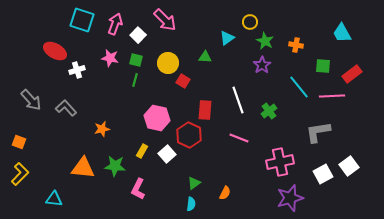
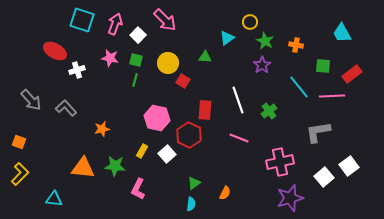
white square at (323, 174): moved 1 px right, 3 px down; rotated 12 degrees counterclockwise
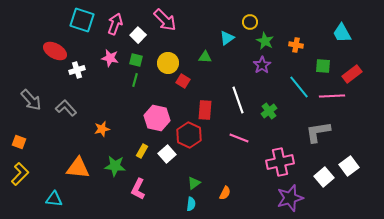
orange triangle at (83, 168): moved 5 px left
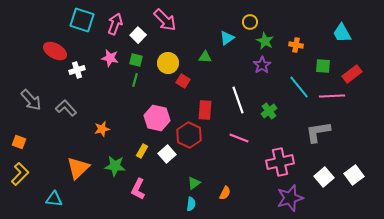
white square at (349, 166): moved 5 px right, 9 px down
orange triangle at (78, 168): rotated 50 degrees counterclockwise
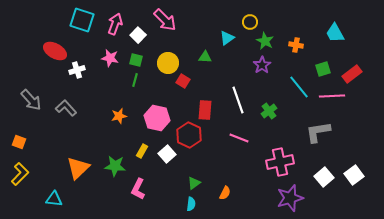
cyan trapezoid at (342, 33): moved 7 px left
green square at (323, 66): moved 3 px down; rotated 21 degrees counterclockwise
orange star at (102, 129): moved 17 px right, 13 px up
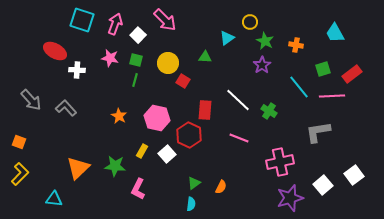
white cross at (77, 70): rotated 21 degrees clockwise
white line at (238, 100): rotated 28 degrees counterclockwise
green cross at (269, 111): rotated 21 degrees counterclockwise
orange star at (119, 116): rotated 28 degrees counterclockwise
white square at (324, 177): moved 1 px left, 8 px down
orange semicircle at (225, 193): moved 4 px left, 6 px up
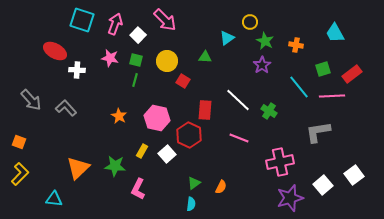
yellow circle at (168, 63): moved 1 px left, 2 px up
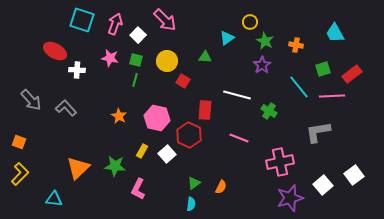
white line at (238, 100): moved 1 px left, 5 px up; rotated 28 degrees counterclockwise
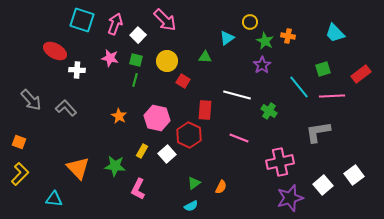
cyan trapezoid at (335, 33): rotated 15 degrees counterclockwise
orange cross at (296, 45): moved 8 px left, 9 px up
red rectangle at (352, 74): moved 9 px right
orange triangle at (78, 168): rotated 30 degrees counterclockwise
cyan semicircle at (191, 204): moved 2 px down; rotated 56 degrees clockwise
